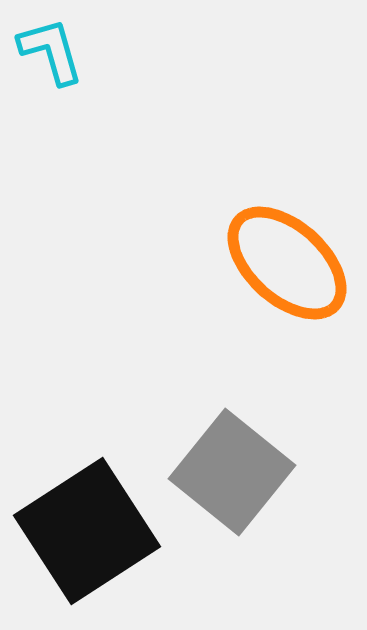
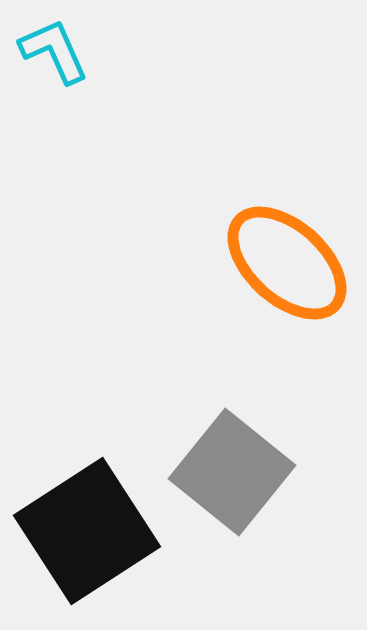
cyan L-shape: moved 3 px right; rotated 8 degrees counterclockwise
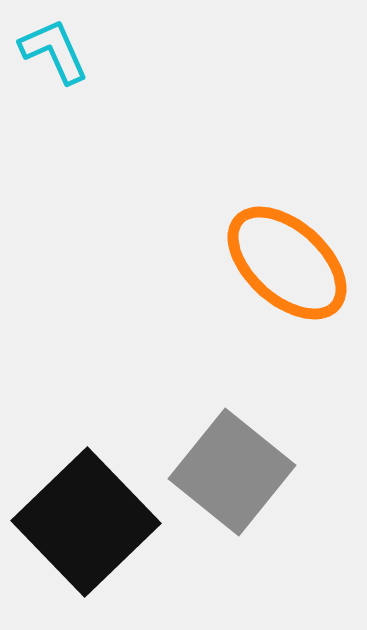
black square: moved 1 px left, 9 px up; rotated 11 degrees counterclockwise
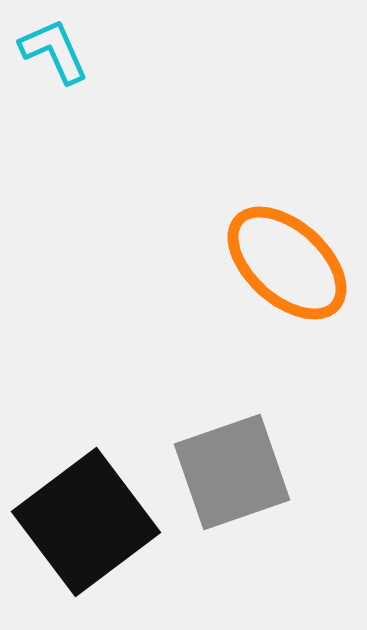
gray square: rotated 32 degrees clockwise
black square: rotated 7 degrees clockwise
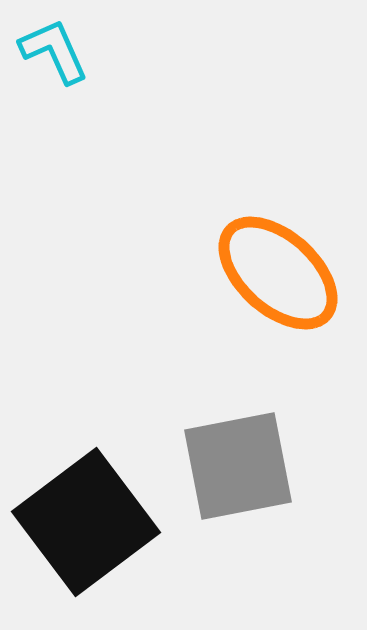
orange ellipse: moved 9 px left, 10 px down
gray square: moved 6 px right, 6 px up; rotated 8 degrees clockwise
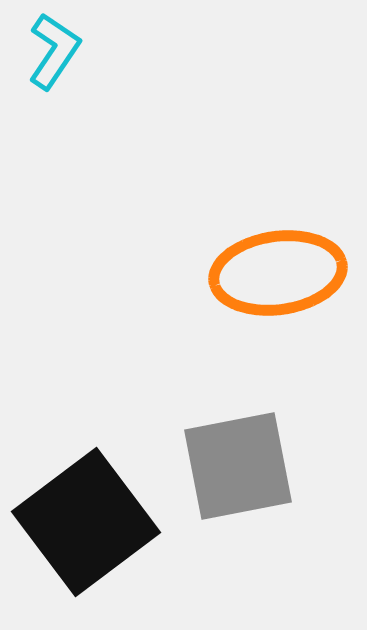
cyan L-shape: rotated 58 degrees clockwise
orange ellipse: rotated 50 degrees counterclockwise
